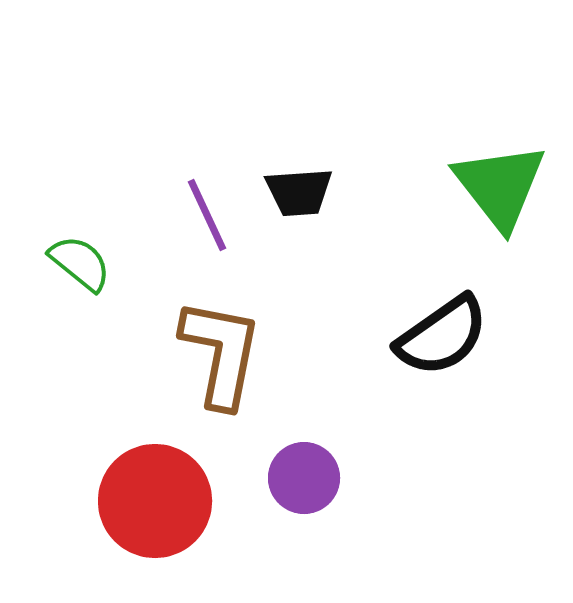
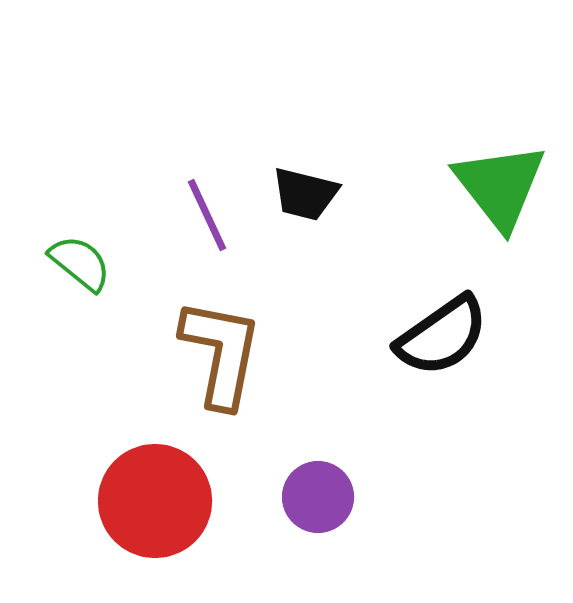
black trapezoid: moved 6 px right, 2 px down; rotated 18 degrees clockwise
purple circle: moved 14 px right, 19 px down
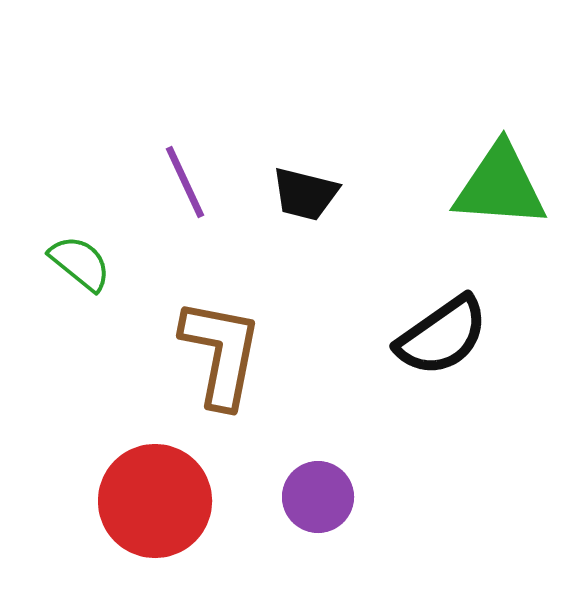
green triangle: rotated 48 degrees counterclockwise
purple line: moved 22 px left, 33 px up
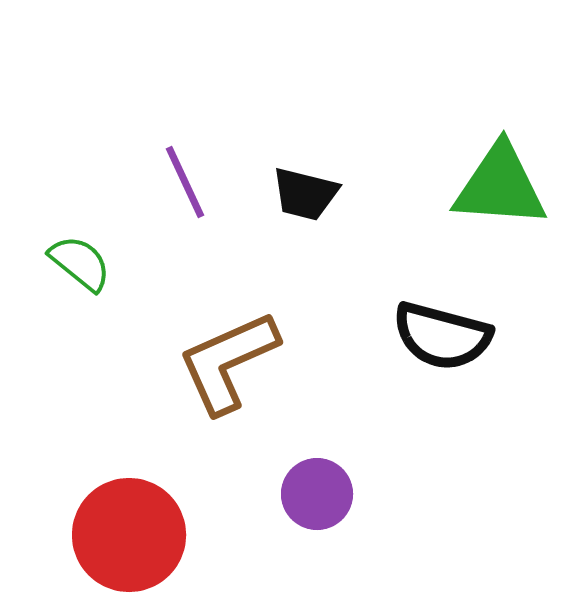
black semicircle: rotated 50 degrees clockwise
brown L-shape: moved 7 px right, 9 px down; rotated 125 degrees counterclockwise
purple circle: moved 1 px left, 3 px up
red circle: moved 26 px left, 34 px down
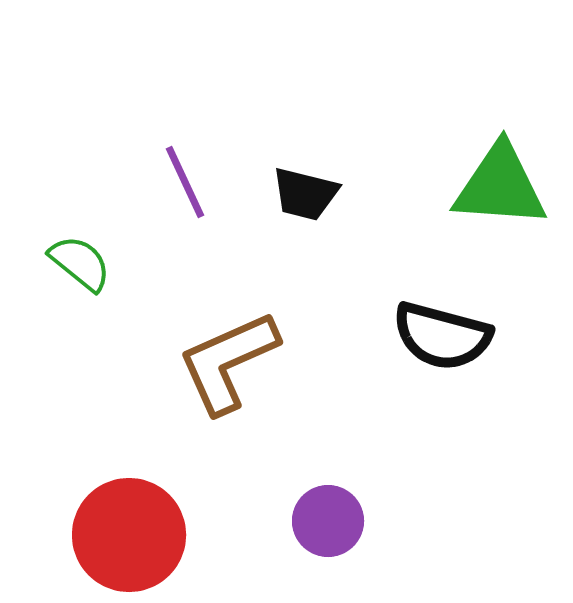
purple circle: moved 11 px right, 27 px down
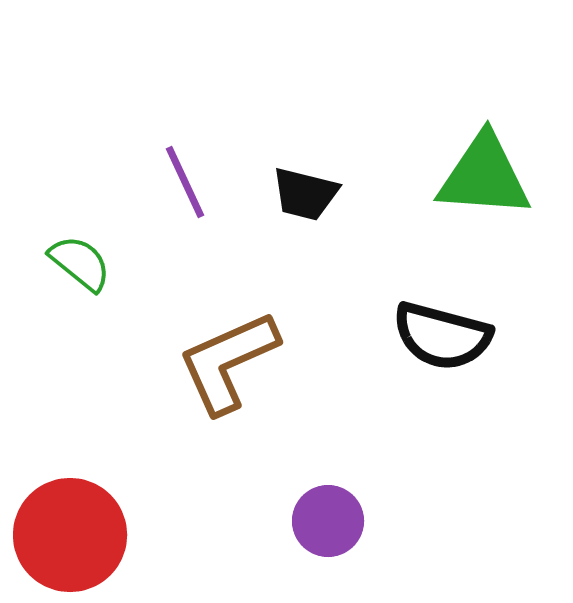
green triangle: moved 16 px left, 10 px up
red circle: moved 59 px left
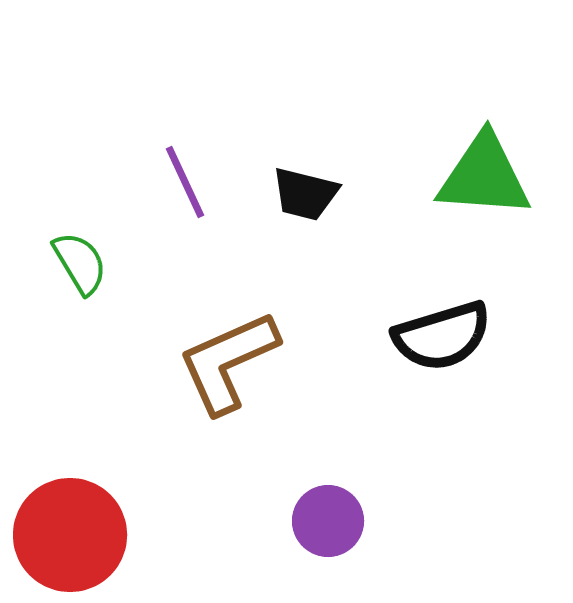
green semicircle: rotated 20 degrees clockwise
black semicircle: rotated 32 degrees counterclockwise
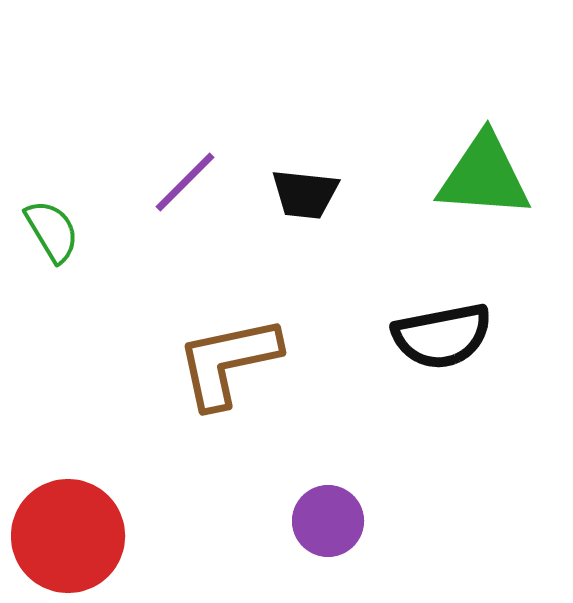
purple line: rotated 70 degrees clockwise
black trapezoid: rotated 8 degrees counterclockwise
green semicircle: moved 28 px left, 32 px up
black semicircle: rotated 6 degrees clockwise
brown L-shape: rotated 12 degrees clockwise
red circle: moved 2 px left, 1 px down
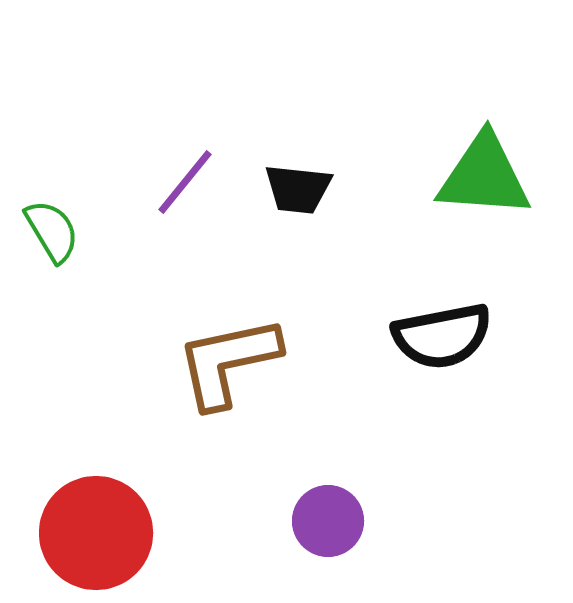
purple line: rotated 6 degrees counterclockwise
black trapezoid: moved 7 px left, 5 px up
red circle: moved 28 px right, 3 px up
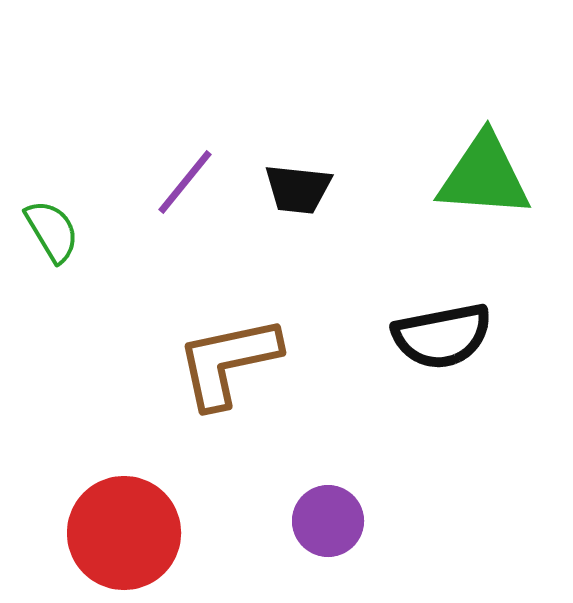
red circle: moved 28 px right
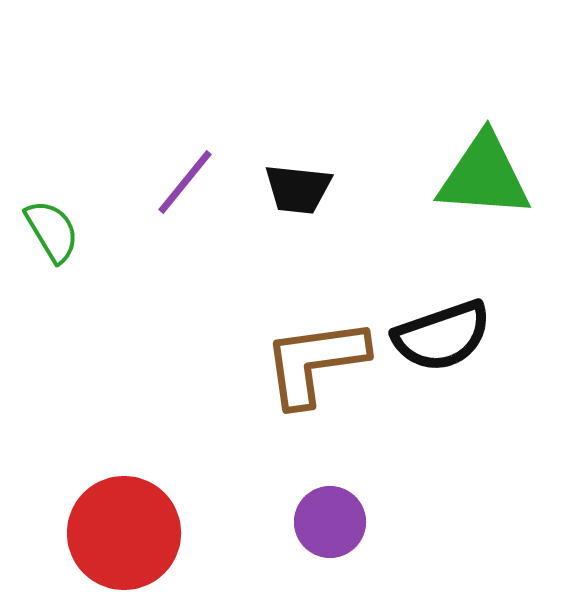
black semicircle: rotated 8 degrees counterclockwise
brown L-shape: moved 87 px right; rotated 4 degrees clockwise
purple circle: moved 2 px right, 1 px down
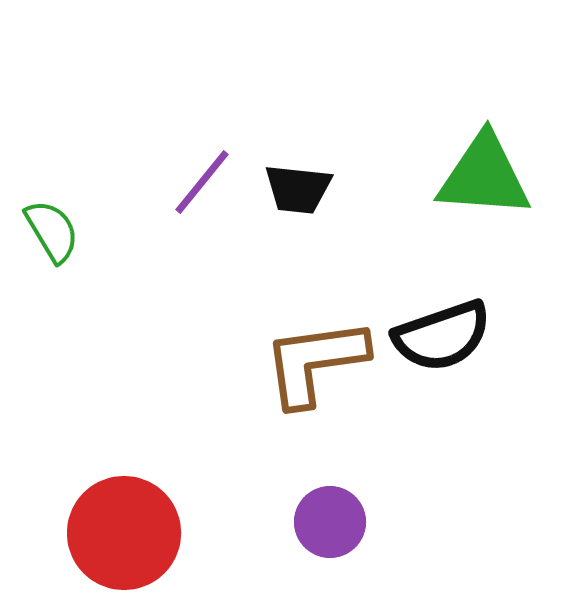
purple line: moved 17 px right
